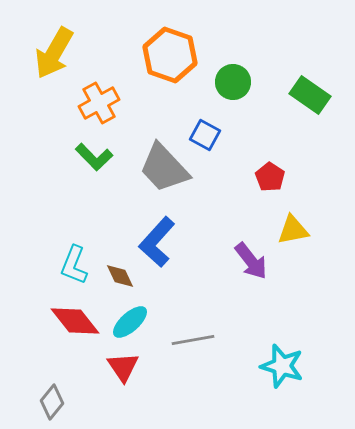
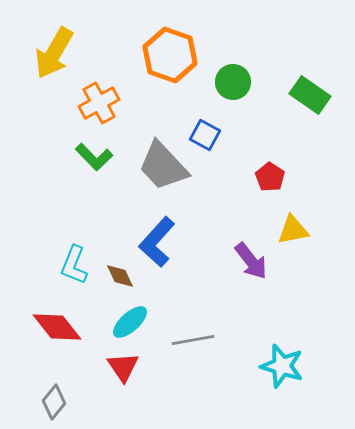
gray trapezoid: moved 1 px left, 2 px up
red diamond: moved 18 px left, 6 px down
gray diamond: moved 2 px right
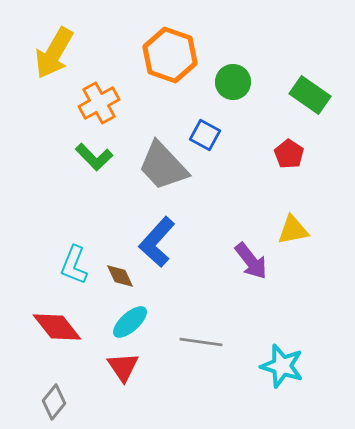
red pentagon: moved 19 px right, 23 px up
gray line: moved 8 px right, 2 px down; rotated 18 degrees clockwise
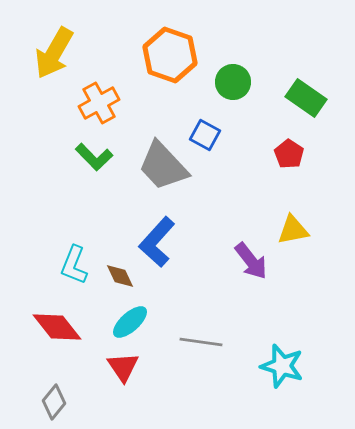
green rectangle: moved 4 px left, 3 px down
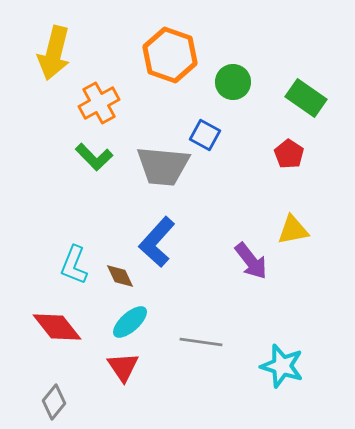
yellow arrow: rotated 16 degrees counterclockwise
gray trapezoid: rotated 42 degrees counterclockwise
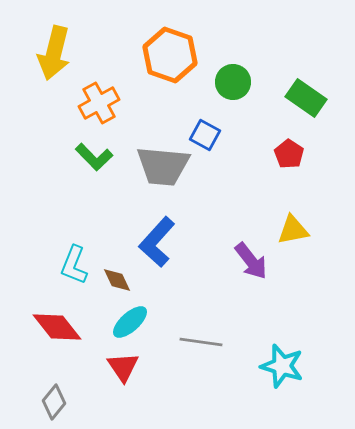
brown diamond: moved 3 px left, 4 px down
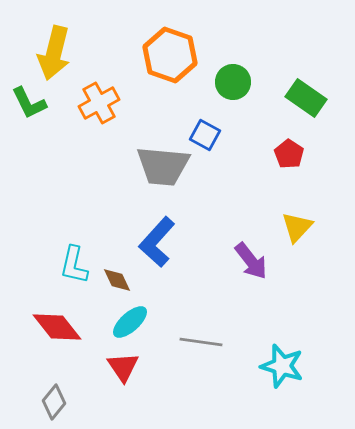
green L-shape: moved 65 px left, 54 px up; rotated 18 degrees clockwise
yellow triangle: moved 4 px right, 3 px up; rotated 36 degrees counterclockwise
cyan L-shape: rotated 9 degrees counterclockwise
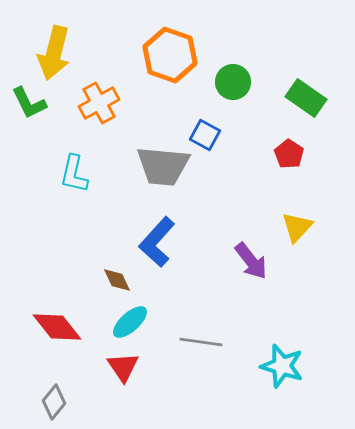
cyan L-shape: moved 91 px up
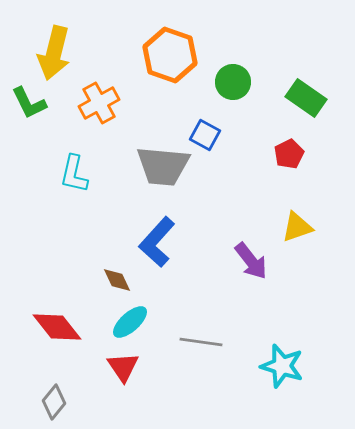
red pentagon: rotated 12 degrees clockwise
yellow triangle: rotated 28 degrees clockwise
